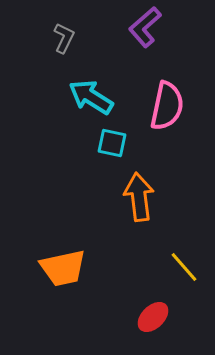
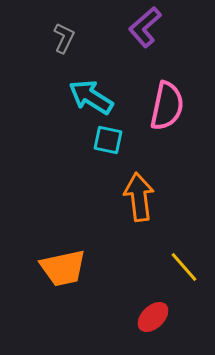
cyan square: moved 4 px left, 3 px up
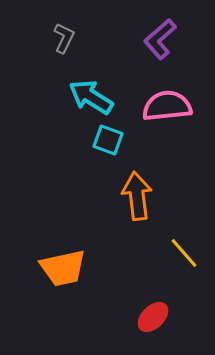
purple L-shape: moved 15 px right, 12 px down
pink semicircle: rotated 108 degrees counterclockwise
cyan square: rotated 8 degrees clockwise
orange arrow: moved 2 px left, 1 px up
yellow line: moved 14 px up
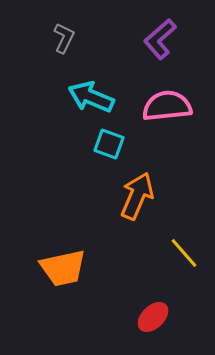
cyan arrow: rotated 9 degrees counterclockwise
cyan square: moved 1 px right, 4 px down
orange arrow: rotated 30 degrees clockwise
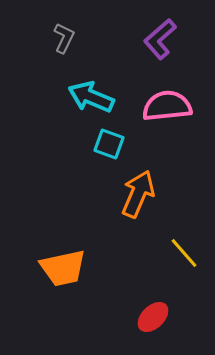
orange arrow: moved 1 px right, 2 px up
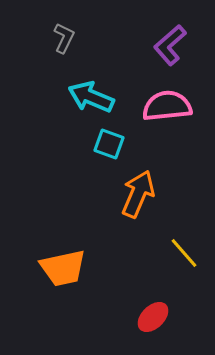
purple L-shape: moved 10 px right, 6 px down
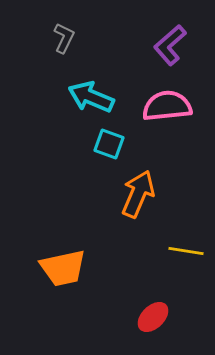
yellow line: moved 2 px right, 2 px up; rotated 40 degrees counterclockwise
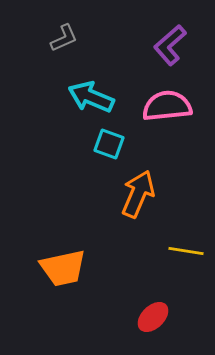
gray L-shape: rotated 40 degrees clockwise
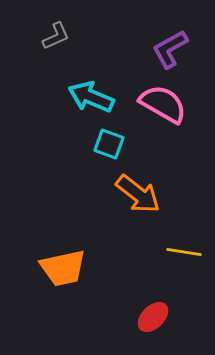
gray L-shape: moved 8 px left, 2 px up
purple L-shape: moved 4 px down; rotated 12 degrees clockwise
pink semicircle: moved 4 px left, 2 px up; rotated 36 degrees clockwise
orange arrow: rotated 105 degrees clockwise
yellow line: moved 2 px left, 1 px down
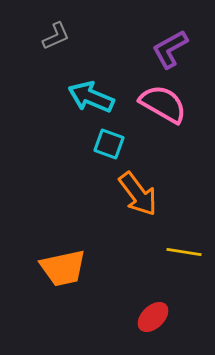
orange arrow: rotated 15 degrees clockwise
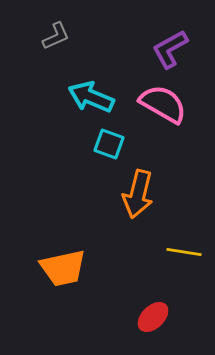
orange arrow: rotated 51 degrees clockwise
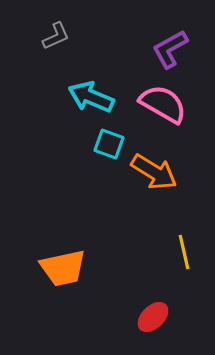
orange arrow: moved 16 px right, 22 px up; rotated 72 degrees counterclockwise
yellow line: rotated 68 degrees clockwise
